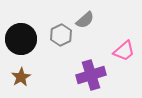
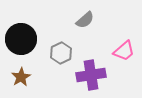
gray hexagon: moved 18 px down
purple cross: rotated 8 degrees clockwise
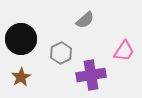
pink trapezoid: rotated 15 degrees counterclockwise
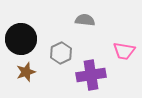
gray semicircle: rotated 132 degrees counterclockwise
pink trapezoid: rotated 65 degrees clockwise
brown star: moved 5 px right, 5 px up; rotated 12 degrees clockwise
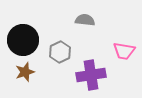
black circle: moved 2 px right, 1 px down
gray hexagon: moved 1 px left, 1 px up
brown star: moved 1 px left
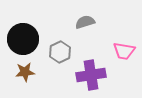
gray semicircle: moved 2 px down; rotated 24 degrees counterclockwise
black circle: moved 1 px up
brown star: rotated 12 degrees clockwise
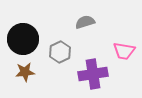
purple cross: moved 2 px right, 1 px up
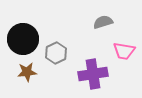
gray semicircle: moved 18 px right
gray hexagon: moved 4 px left, 1 px down
brown star: moved 2 px right
